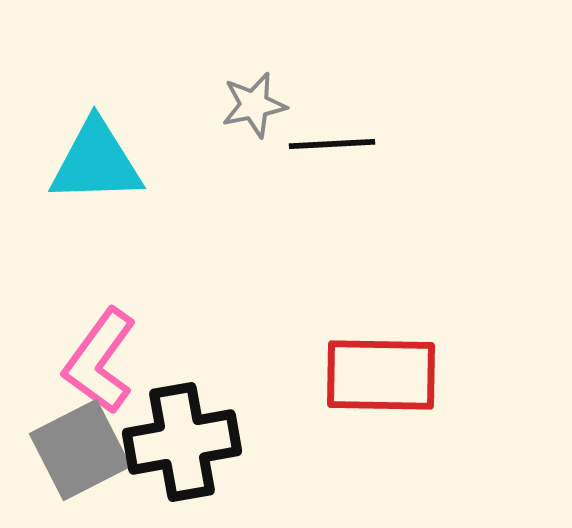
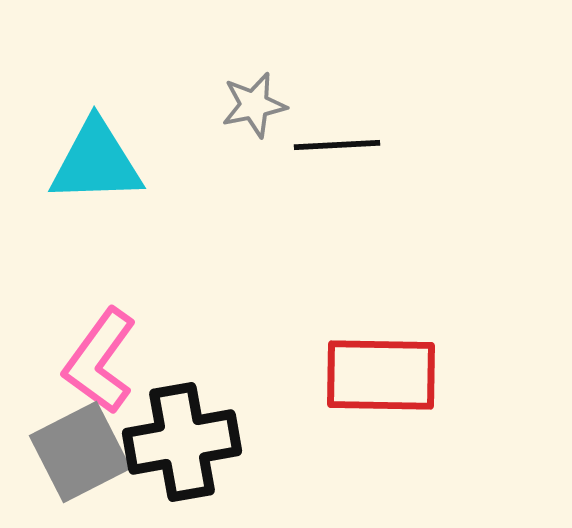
black line: moved 5 px right, 1 px down
gray square: moved 2 px down
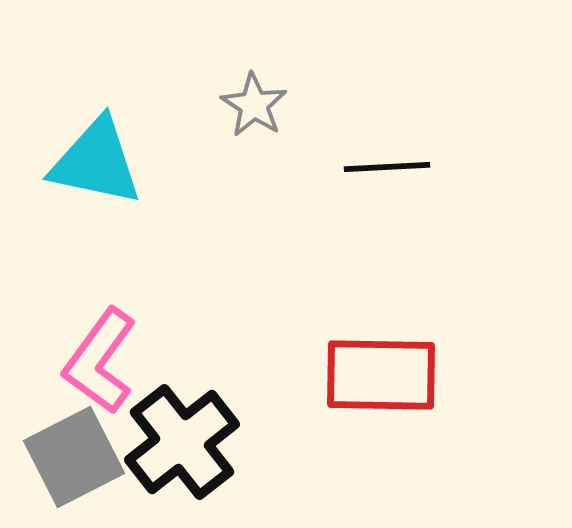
gray star: rotated 28 degrees counterclockwise
black line: moved 50 px right, 22 px down
cyan triangle: rotated 14 degrees clockwise
black cross: rotated 28 degrees counterclockwise
gray square: moved 6 px left, 5 px down
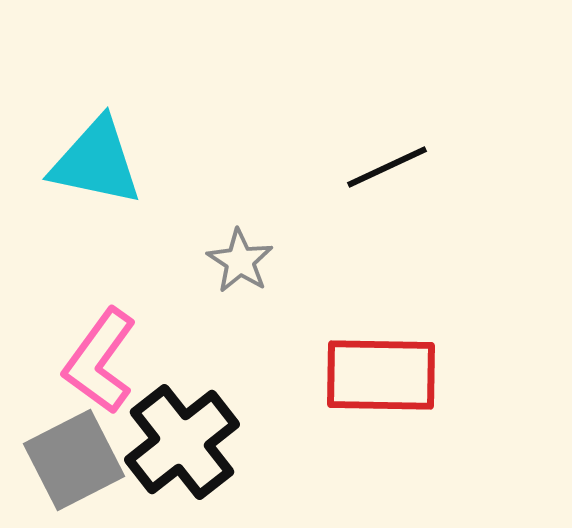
gray star: moved 14 px left, 156 px down
black line: rotated 22 degrees counterclockwise
gray square: moved 3 px down
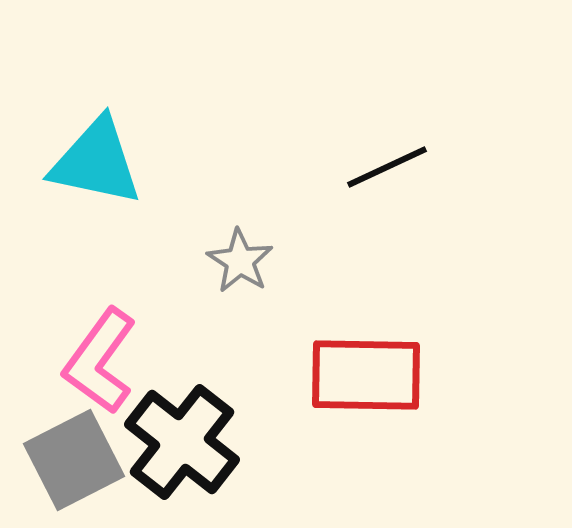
red rectangle: moved 15 px left
black cross: rotated 14 degrees counterclockwise
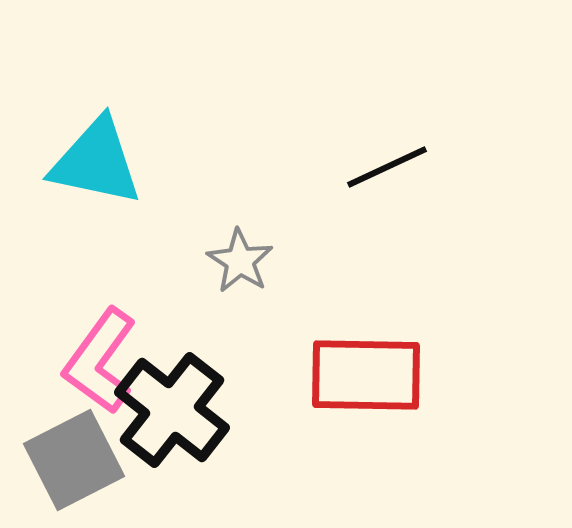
black cross: moved 10 px left, 32 px up
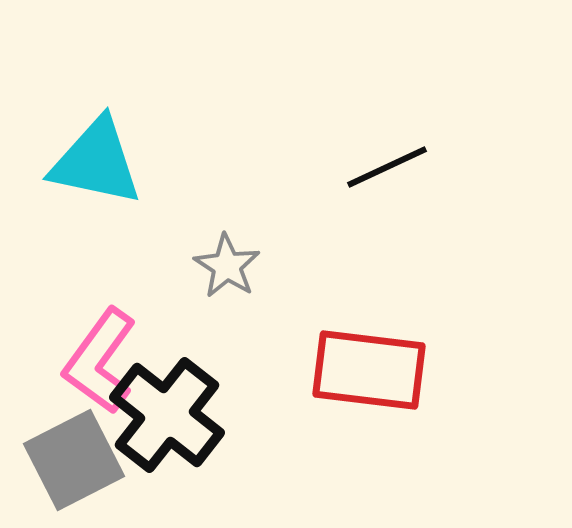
gray star: moved 13 px left, 5 px down
red rectangle: moved 3 px right, 5 px up; rotated 6 degrees clockwise
black cross: moved 5 px left, 5 px down
